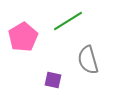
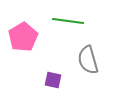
green line: rotated 40 degrees clockwise
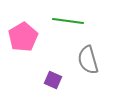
purple square: rotated 12 degrees clockwise
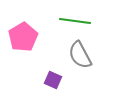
green line: moved 7 px right
gray semicircle: moved 8 px left, 5 px up; rotated 12 degrees counterclockwise
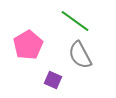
green line: rotated 28 degrees clockwise
pink pentagon: moved 5 px right, 8 px down
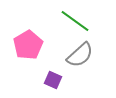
gray semicircle: rotated 104 degrees counterclockwise
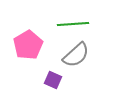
green line: moved 2 px left, 3 px down; rotated 40 degrees counterclockwise
gray semicircle: moved 4 px left
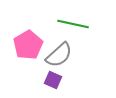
green line: rotated 16 degrees clockwise
gray semicircle: moved 17 px left
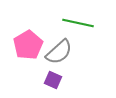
green line: moved 5 px right, 1 px up
gray semicircle: moved 3 px up
